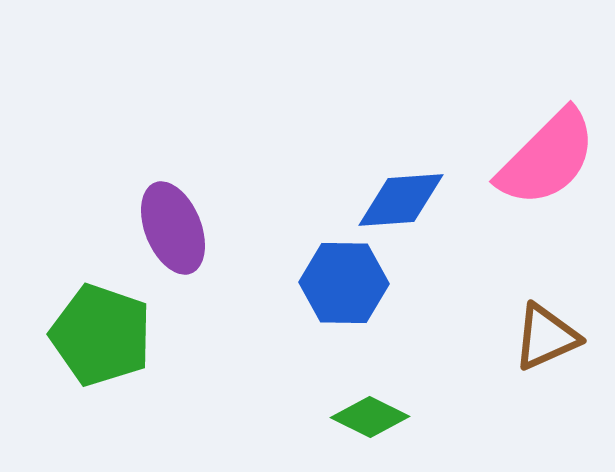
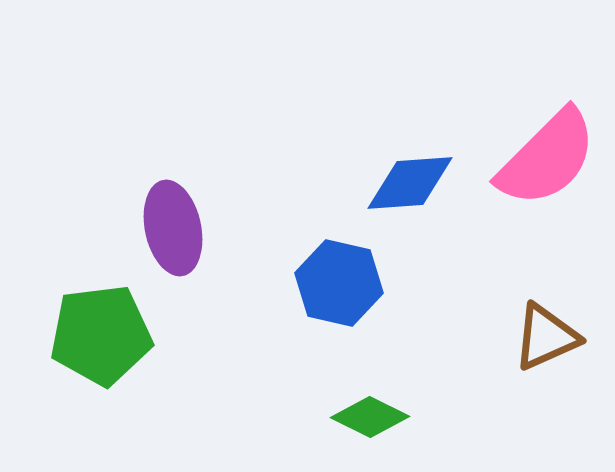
blue diamond: moved 9 px right, 17 px up
purple ellipse: rotated 10 degrees clockwise
blue hexagon: moved 5 px left; rotated 12 degrees clockwise
green pentagon: rotated 26 degrees counterclockwise
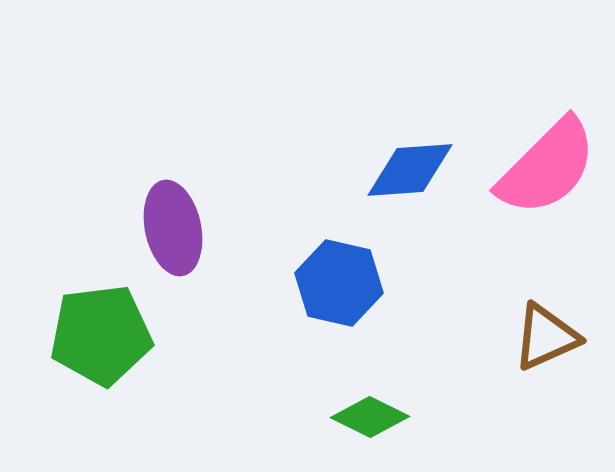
pink semicircle: moved 9 px down
blue diamond: moved 13 px up
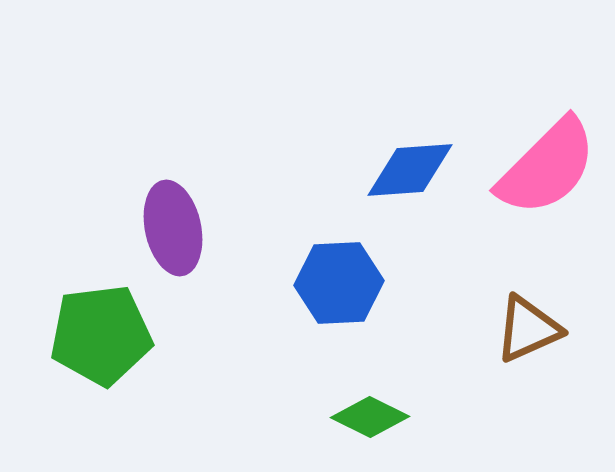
blue hexagon: rotated 16 degrees counterclockwise
brown triangle: moved 18 px left, 8 px up
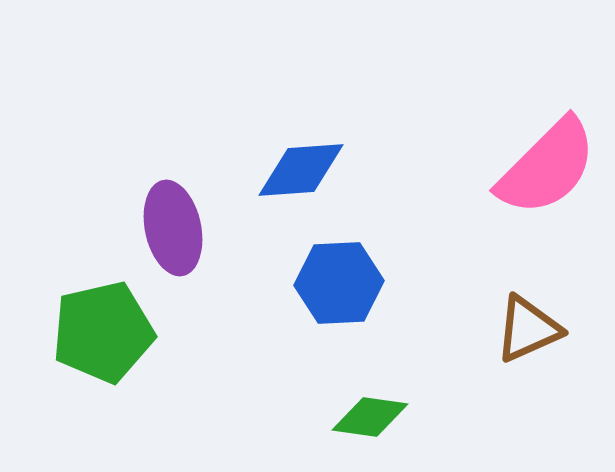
blue diamond: moved 109 px left
green pentagon: moved 2 px right, 3 px up; rotated 6 degrees counterclockwise
green diamond: rotated 18 degrees counterclockwise
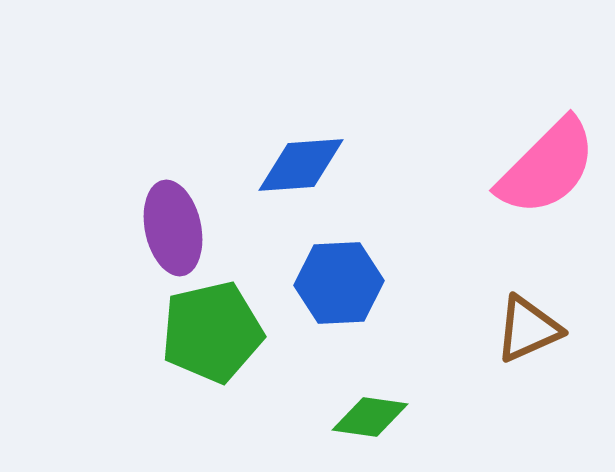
blue diamond: moved 5 px up
green pentagon: moved 109 px right
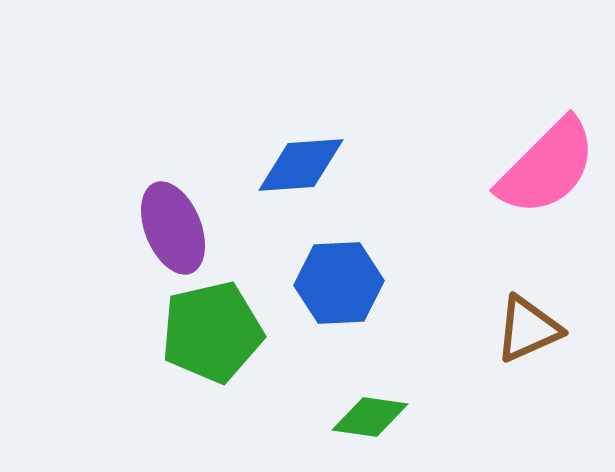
purple ellipse: rotated 10 degrees counterclockwise
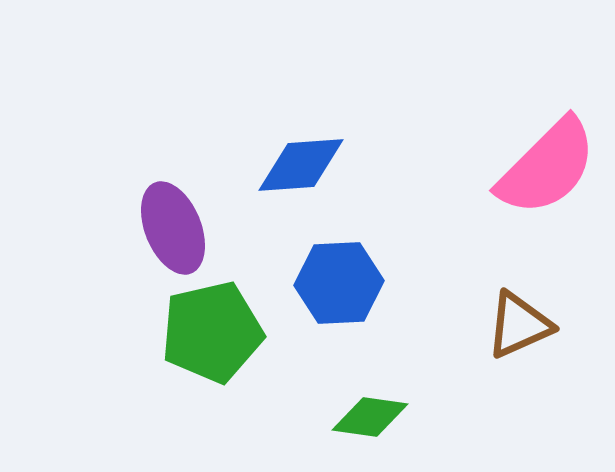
brown triangle: moved 9 px left, 4 px up
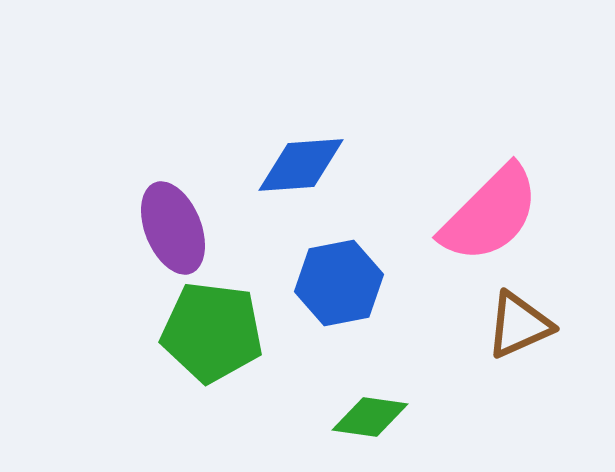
pink semicircle: moved 57 px left, 47 px down
blue hexagon: rotated 8 degrees counterclockwise
green pentagon: rotated 20 degrees clockwise
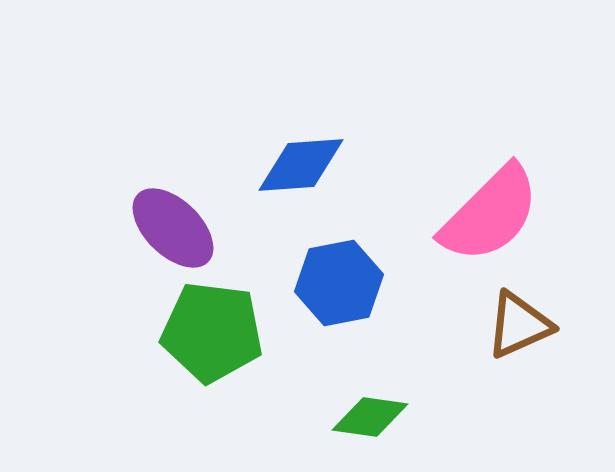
purple ellipse: rotated 24 degrees counterclockwise
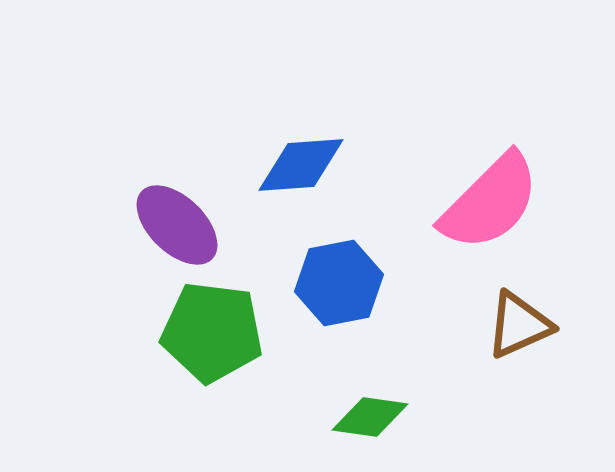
pink semicircle: moved 12 px up
purple ellipse: moved 4 px right, 3 px up
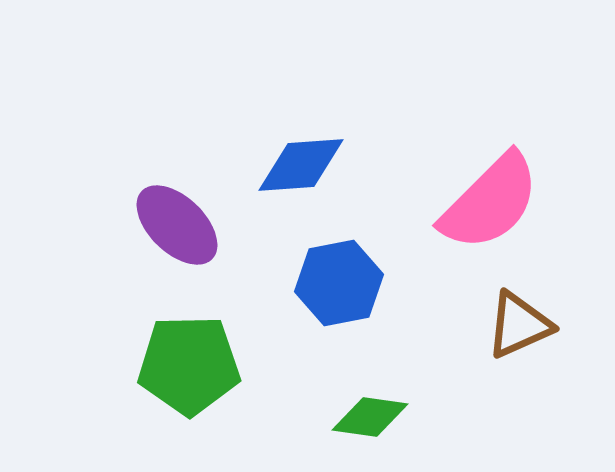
green pentagon: moved 23 px left, 33 px down; rotated 8 degrees counterclockwise
